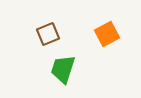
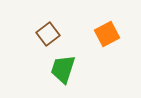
brown square: rotated 15 degrees counterclockwise
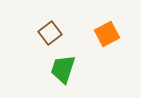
brown square: moved 2 px right, 1 px up
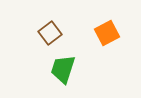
orange square: moved 1 px up
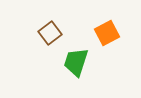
green trapezoid: moved 13 px right, 7 px up
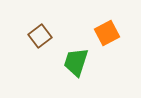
brown square: moved 10 px left, 3 px down
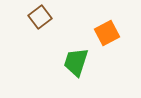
brown square: moved 19 px up
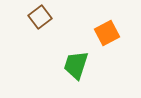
green trapezoid: moved 3 px down
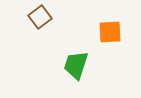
orange square: moved 3 px right, 1 px up; rotated 25 degrees clockwise
